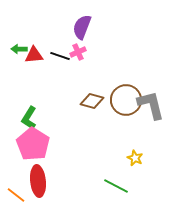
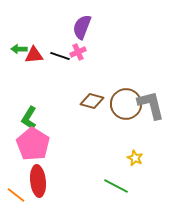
brown circle: moved 4 px down
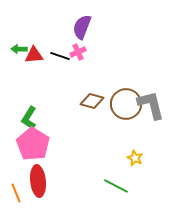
orange line: moved 2 px up; rotated 30 degrees clockwise
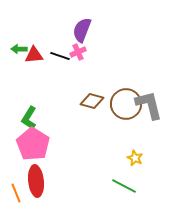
purple semicircle: moved 3 px down
gray L-shape: moved 2 px left
red ellipse: moved 2 px left
green line: moved 8 px right
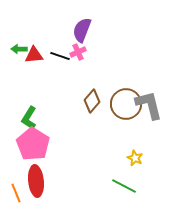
brown diamond: rotated 65 degrees counterclockwise
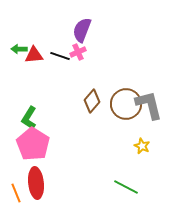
yellow star: moved 7 px right, 12 px up
red ellipse: moved 2 px down
green line: moved 2 px right, 1 px down
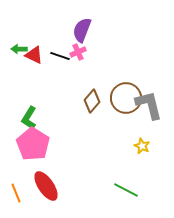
red triangle: rotated 30 degrees clockwise
brown circle: moved 6 px up
red ellipse: moved 10 px right, 3 px down; rotated 28 degrees counterclockwise
green line: moved 3 px down
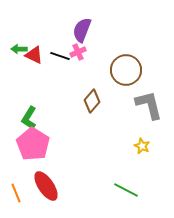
brown circle: moved 28 px up
